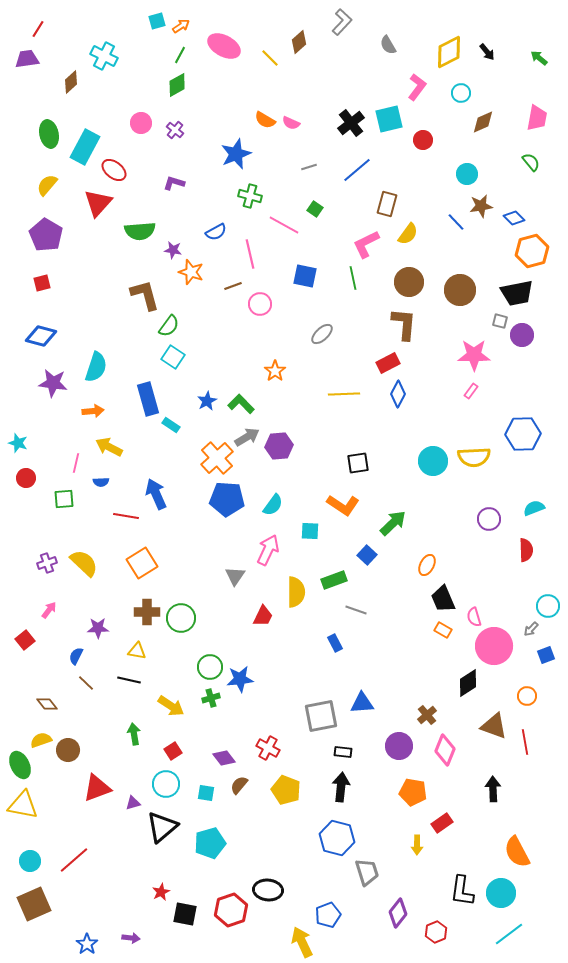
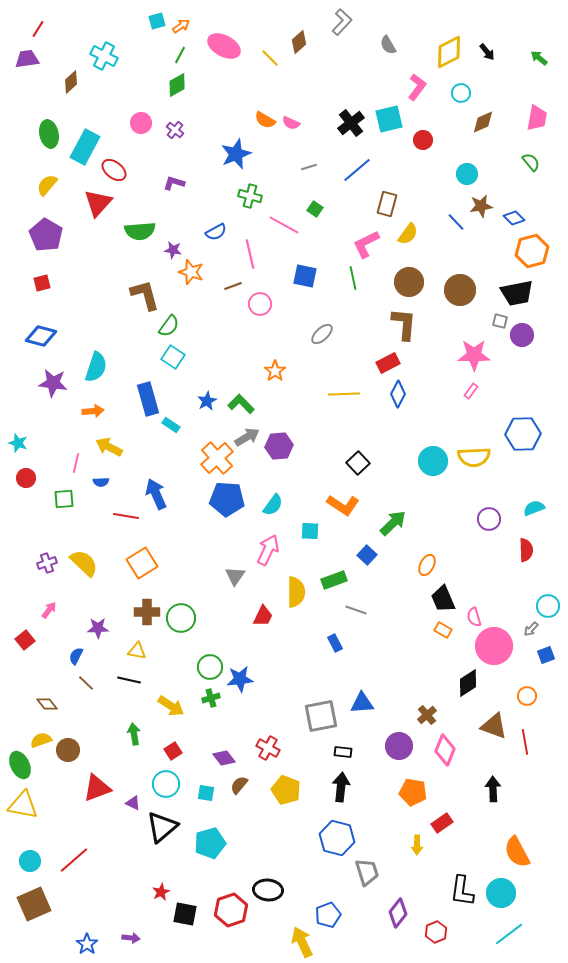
black square at (358, 463): rotated 35 degrees counterclockwise
purple triangle at (133, 803): rotated 42 degrees clockwise
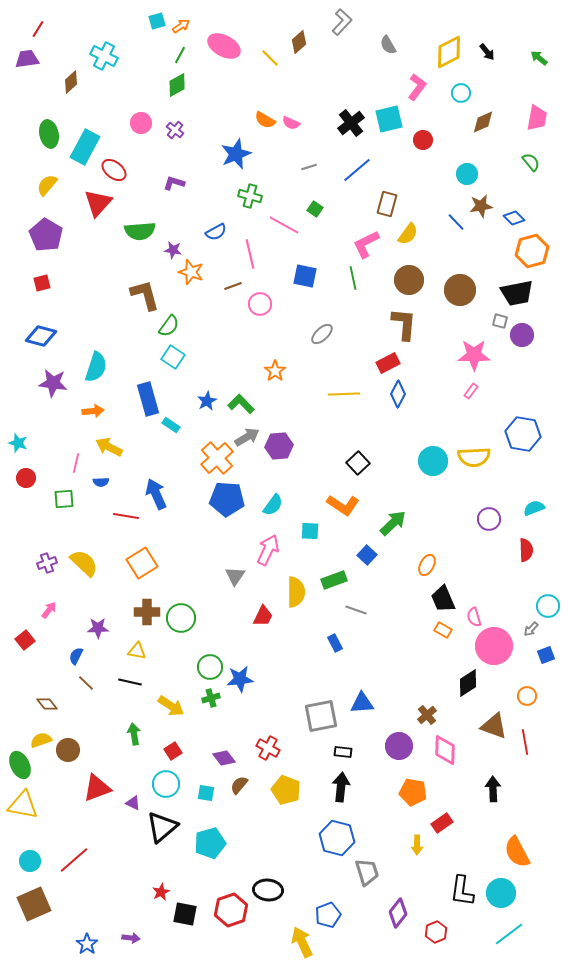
brown circle at (409, 282): moved 2 px up
blue hexagon at (523, 434): rotated 12 degrees clockwise
black line at (129, 680): moved 1 px right, 2 px down
pink diamond at (445, 750): rotated 20 degrees counterclockwise
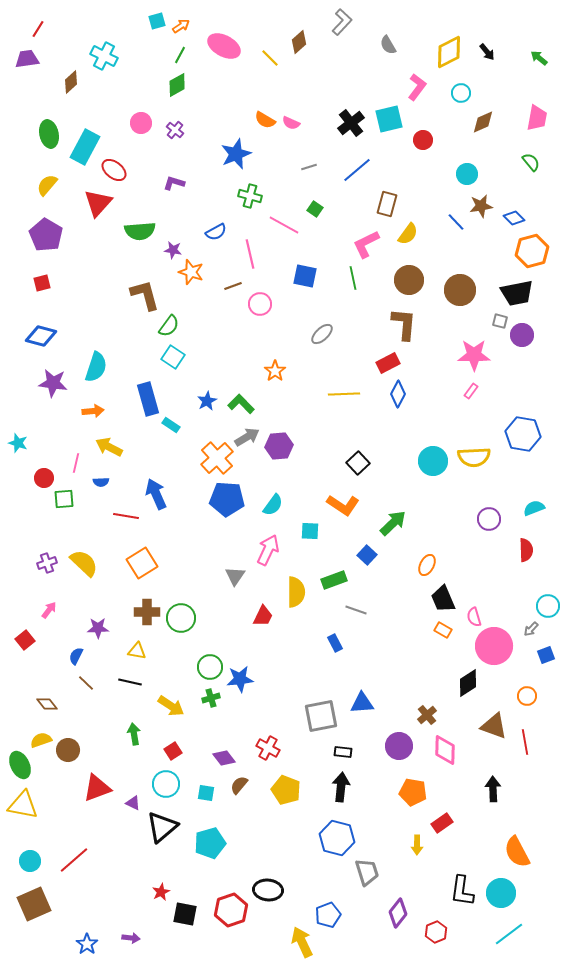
red circle at (26, 478): moved 18 px right
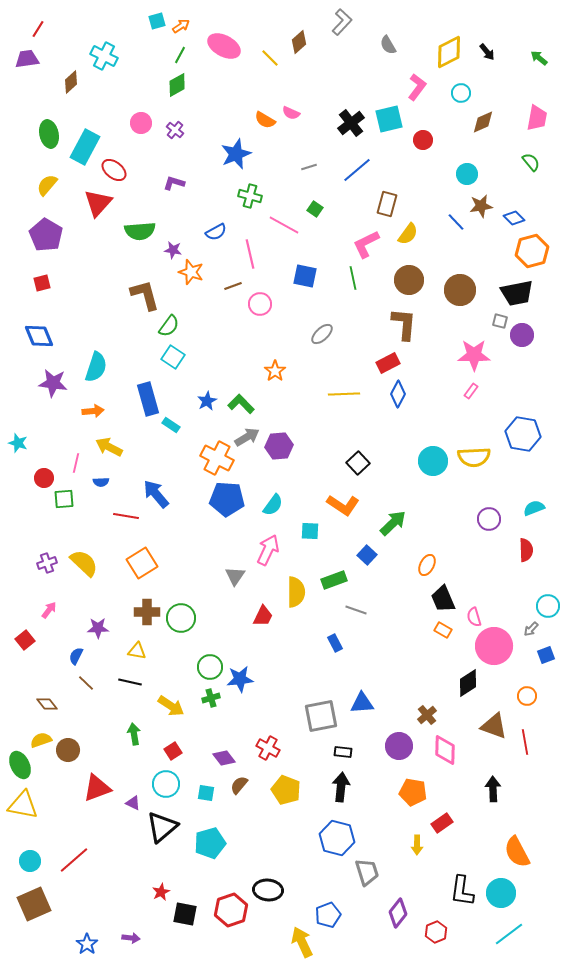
pink semicircle at (291, 123): moved 10 px up
blue diamond at (41, 336): moved 2 px left; rotated 52 degrees clockwise
orange cross at (217, 458): rotated 20 degrees counterclockwise
blue arrow at (156, 494): rotated 16 degrees counterclockwise
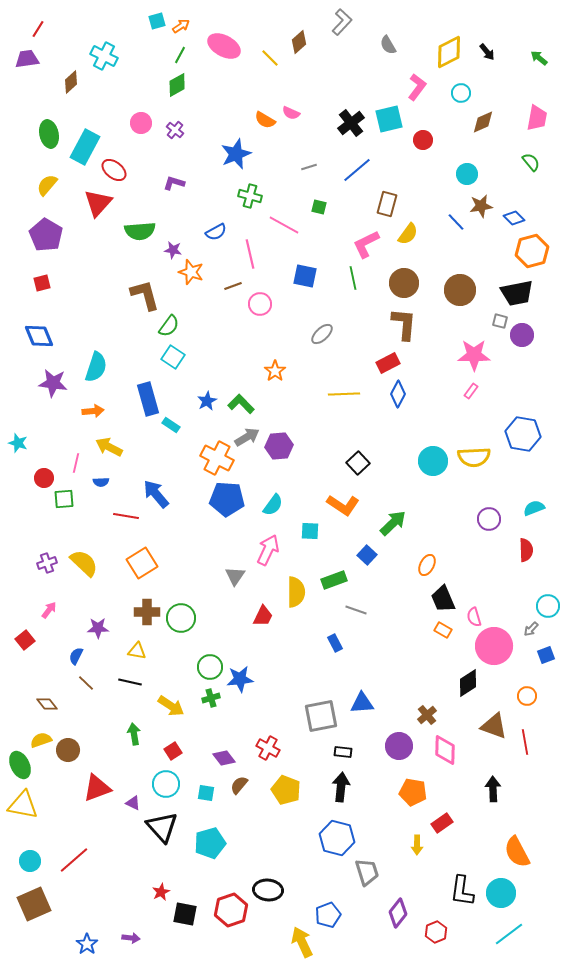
green square at (315, 209): moved 4 px right, 2 px up; rotated 21 degrees counterclockwise
brown circle at (409, 280): moved 5 px left, 3 px down
black triangle at (162, 827): rotated 32 degrees counterclockwise
